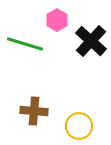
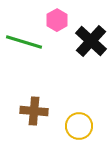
green line: moved 1 px left, 2 px up
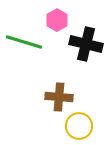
black cross: moved 5 px left, 3 px down; rotated 28 degrees counterclockwise
brown cross: moved 25 px right, 14 px up
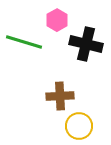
brown cross: moved 1 px right, 1 px up; rotated 8 degrees counterclockwise
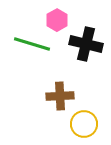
green line: moved 8 px right, 2 px down
yellow circle: moved 5 px right, 2 px up
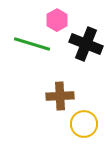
black cross: rotated 8 degrees clockwise
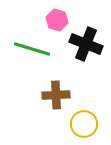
pink hexagon: rotated 15 degrees counterclockwise
green line: moved 5 px down
brown cross: moved 4 px left, 1 px up
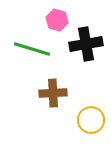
black cross: rotated 32 degrees counterclockwise
brown cross: moved 3 px left, 2 px up
yellow circle: moved 7 px right, 4 px up
